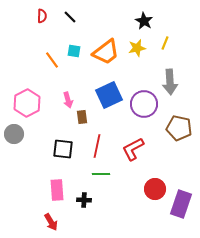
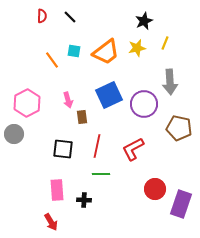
black star: rotated 18 degrees clockwise
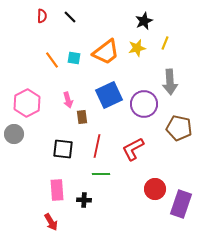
cyan square: moved 7 px down
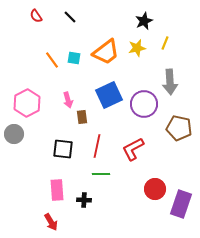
red semicircle: moved 6 px left; rotated 144 degrees clockwise
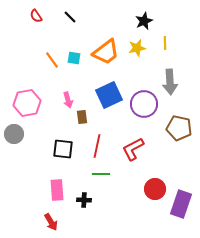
yellow line: rotated 24 degrees counterclockwise
pink hexagon: rotated 16 degrees clockwise
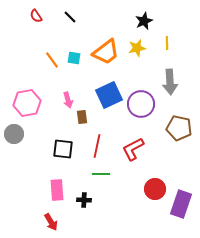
yellow line: moved 2 px right
purple circle: moved 3 px left
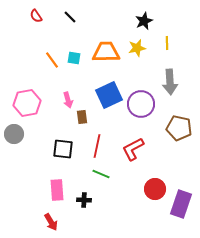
orange trapezoid: rotated 144 degrees counterclockwise
green line: rotated 24 degrees clockwise
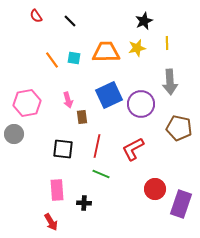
black line: moved 4 px down
black cross: moved 3 px down
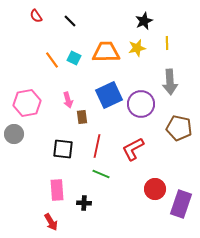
cyan square: rotated 16 degrees clockwise
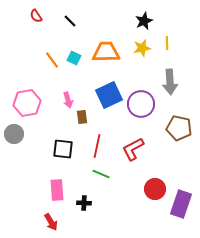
yellow star: moved 5 px right
